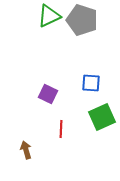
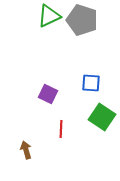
green square: rotated 32 degrees counterclockwise
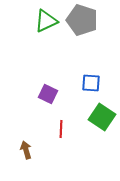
green triangle: moved 3 px left, 5 px down
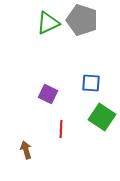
green triangle: moved 2 px right, 2 px down
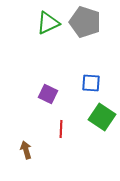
gray pentagon: moved 3 px right, 2 px down
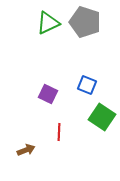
blue square: moved 4 px left, 2 px down; rotated 18 degrees clockwise
red line: moved 2 px left, 3 px down
brown arrow: rotated 84 degrees clockwise
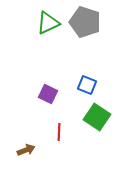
green square: moved 5 px left
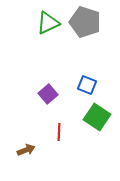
purple square: rotated 24 degrees clockwise
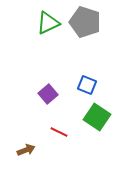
red line: rotated 66 degrees counterclockwise
